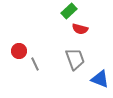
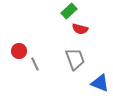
blue triangle: moved 4 px down
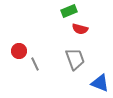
green rectangle: rotated 21 degrees clockwise
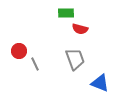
green rectangle: moved 3 px left, 2 px down; rotated 21 degrees clockwise
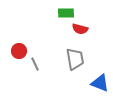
gray trapezoid: rotated 10 degrees clockwise
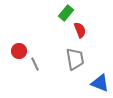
green rectangle: rotated 49 degrees counterclockwise
red semicircle: moved 1 px down; rotated 126 degrees counterclockwise
